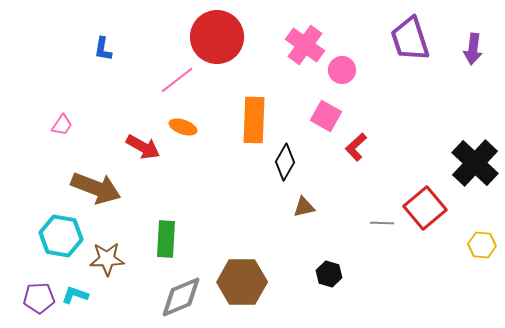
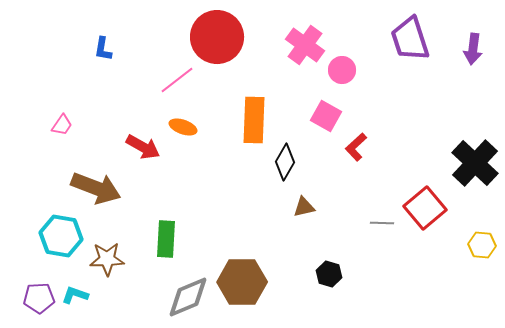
gray diamond: moved 7 px right
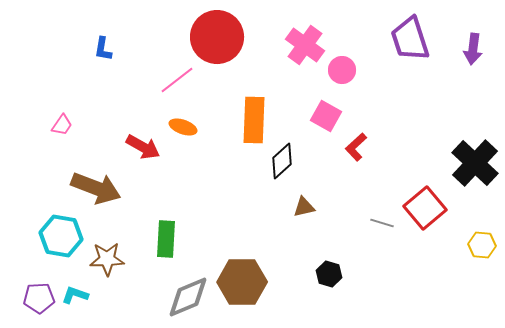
black diamond: moved 3 px left, 1 px up; rotated 18 degrees clockwise
gray line: rotated 15 degrees clockwise
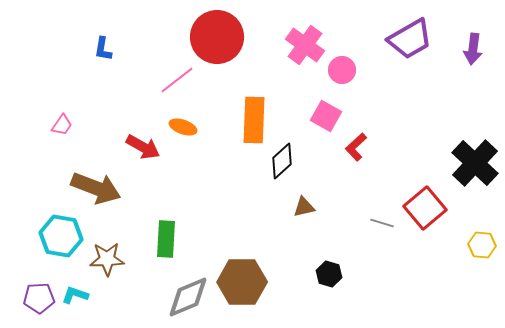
purple trapezoid: rotated 102 degrees counterclockwise
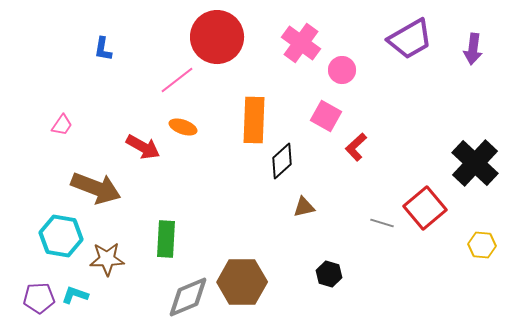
pink cross: moved 4 px left, 2 px up
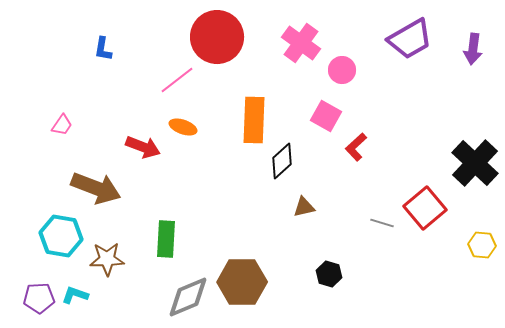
red arrow: rotated 8 degrees counterclockwise
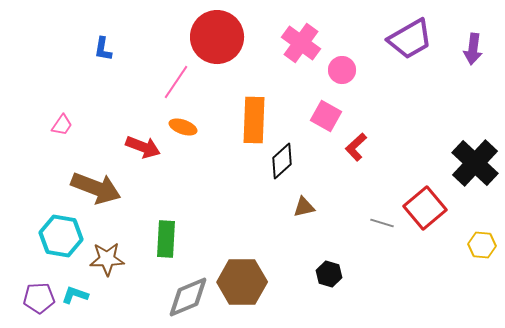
pink line: moved 1 px left, 2 px down; rotated 18 degrees counterclockwise
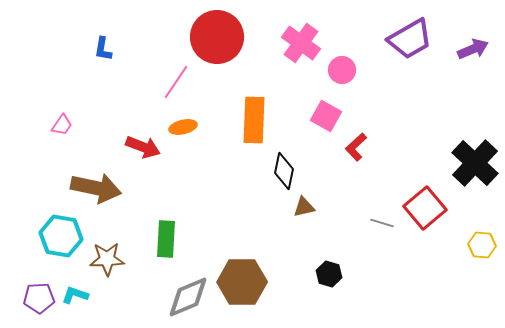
purple arrow: rotated 120 degrees counterclockwise
orange ellipse: rotated 32 degrees counterclockwise
black diamond: moved 2 px right, 10 px down; rotated 36 degrees counterclockwise
brown arrow: rotated 9 degrees counterclockwise
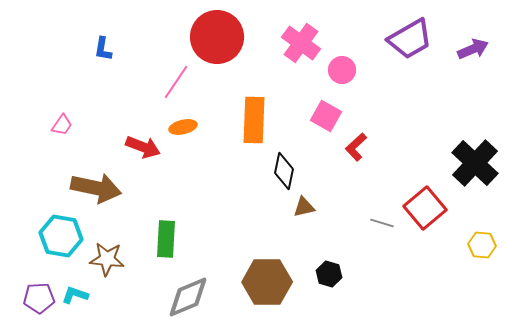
brown star: rotated 8 degrees clockwise
brown hexagon: moved 25 px right
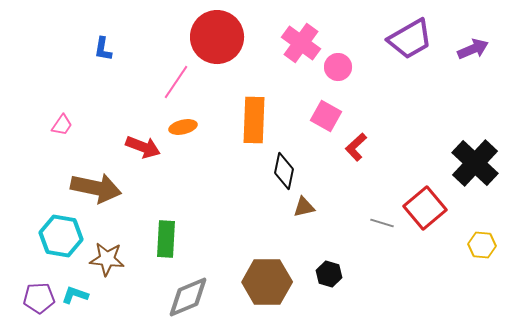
pink circle: moved 4 px left, 3 px up
